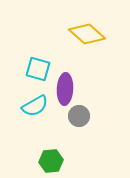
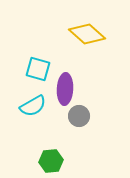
cyan semicircle: moved 2 px left
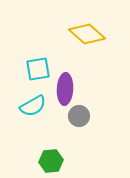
cyan square: rotated 25 degrees counterclockwise
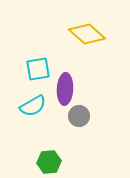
green hexagon: moved 2 px left, 1 px down
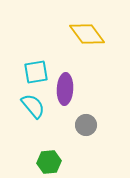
yellow diamond: rotated 12 degrees clockwise
cyan square: moved 2 px left, 3 px down
cyan semicircle: rotated 100 degrees counterclockwise
gray circle: moved 7 px right, 9 px down
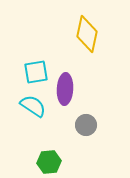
yellow diamond: rotated 48 degrees clockwise
cyan semicircle: rotated 16 degrees counterclockwise
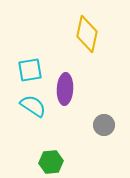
cyan square: moved 6 px left, 2 px up
gray circle: moved 18 px right
green hexagon: moved 2 px right
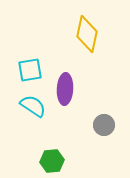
green hexagon: moved 1 px right, 1 px up
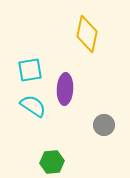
green hexagon: moved 1 px down
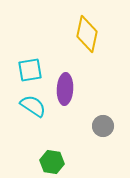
gray circle: moved 1 px left, 1 px down
green hexagon: rotated 15 degrees clockwise
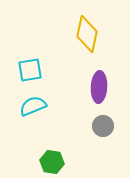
purple ellipse: moved 34 px right, 2 px up
cyan semicircle: rotated 56 degrees counterclockwise
